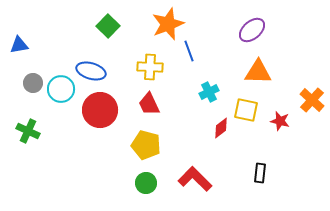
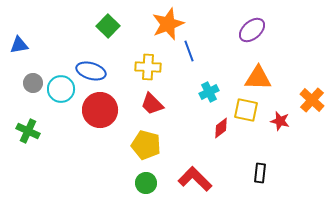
yellow cross: moved 2 px left
orange triangle: moved 6 px down
red trapezoid: moved 3 px right; rotated 20 degrees counterclockwise
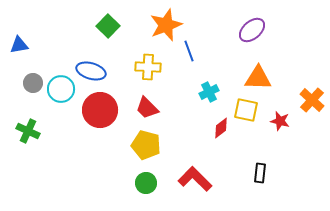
orange star: moved 2 px left, 1 px down
red trapezoid: moved 5 px left, 4 px down
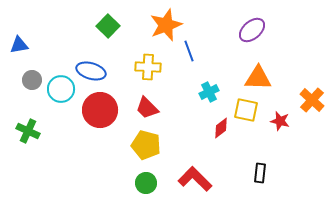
gray circle: moved 1 px left, 3 px up
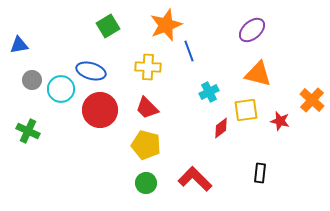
green square: rotated 15 degrees clockwise
orange triangle: moved 4 px up; rotated 12 degrees clockwise
yellow square: rotated 20 degrees counterclockwise
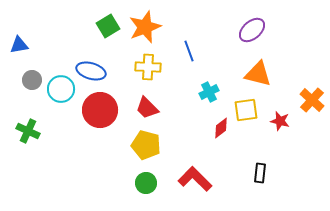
orange star: moved 21 px left, 2 px down
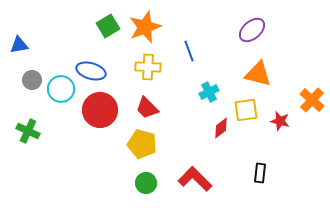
yellow pentagon: moved 4 px left, 1 px up
